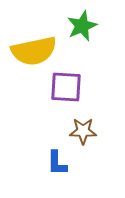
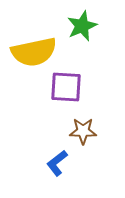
yellow semicircle: moved 1 px down
blue L-shape: rotated 52 degrees clockwise
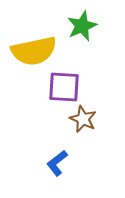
yellow semicircle: moved 1 px up
purple square: moved 2 px left
brown star: moved 12 px up; rotated 24 degrees clockwise
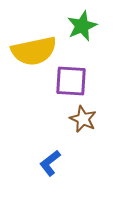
purple square: moved 7 px right, 6 px up
blue L-shape: moved 7 px left
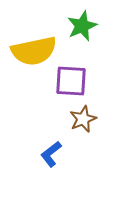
brown star: rotated 24 degrees clockwise
blue L-shape: moved 1 px right, 9 px up
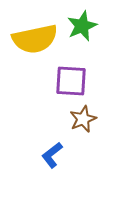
yellow semicircle: moved 1 px right, 12 px up
blue L-shape: moved 1 px right, 1 px down
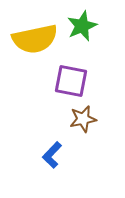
purple square: rotated 8 degrees clockwise
brown star: rotated 12 degrees clockwise
blue L-shape: rotated 8 degrees counterclockwise
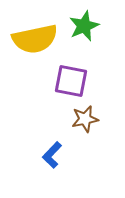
green star: moved 2 px right
brown star: moved 2 px right
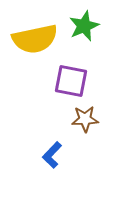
brown star: rotated 8 degrees clockwise
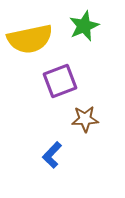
yellow semicircle: moved 5 px left
purple square: moved 11 px left; rotated 32 degrees counterclockwise
